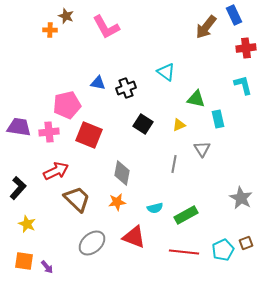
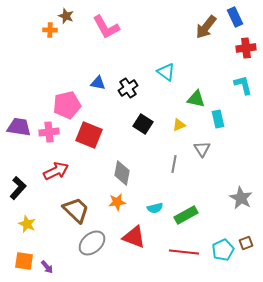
blue rectangle: moved 1 px right, 2 px down
black cross: moved 2 px right; rotated 12 degrees counterclockwise
brown trapezoid: moved 1 px left, 11 px down
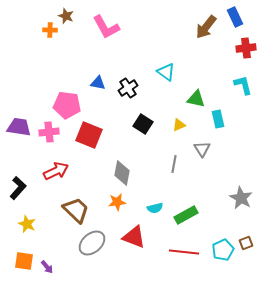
pink pentagon: rotated 20 degrees clockwise
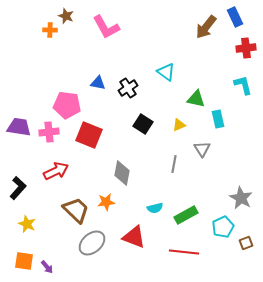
orange star: moved 11 px left
cyan pentagon: moved 23 px up
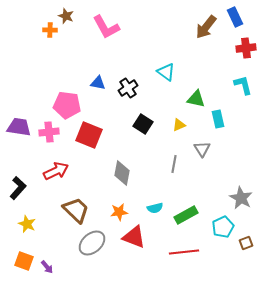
orange star: moved 13 px right, 10 px down
red line: rotated 12 degrees counterclockwise
orange square: rotated 12 degrees clockwise
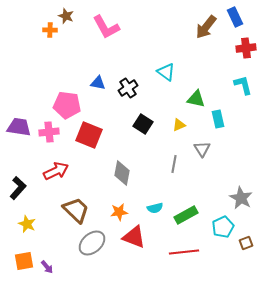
orange square: rotated 30 degrees counterclockwise
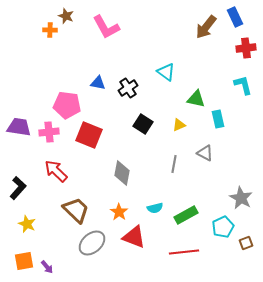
gray triangle: moved 3 px right, 4 px down; rotated 30 degrees counterclockwise
red arrow: rotated 110 degrees counterclockwise
orange star: rotated 30 degrees counterclockwise
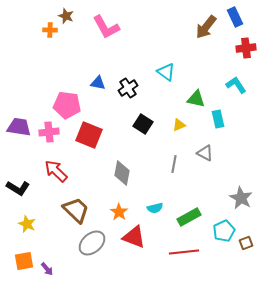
cyan L-shape: moved 7 px left; rotated 20 degrees counterclockwise
black L-shape: rotated 80 degrees clockwise
green rectangle: moved 3 px right, 2 px down
cyan pentagon: moved 1 px right, 4 px down
purple arrow: moved 2 px down
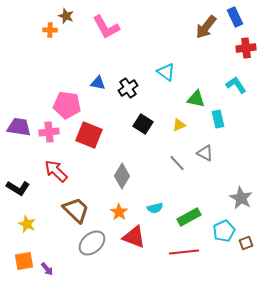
gray line: moved 3 px right, 1 px up; rotated 54 degrees counterclockwise
gray diamond: moved 3 px down; rotated 20 degrees clockwise
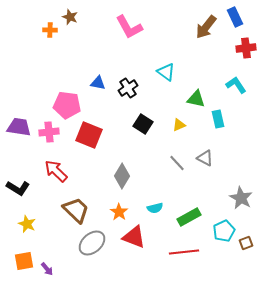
brown star: moved 4 px right, 1 px down
pink L-shape: moved 23 px right
gray triangle: moved 5 px down
